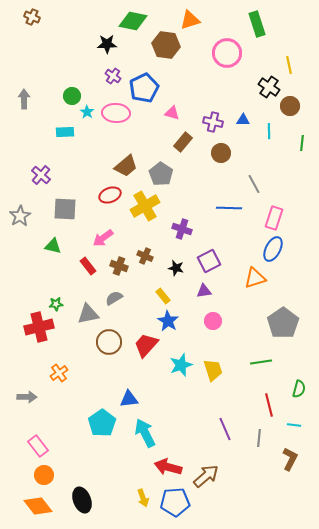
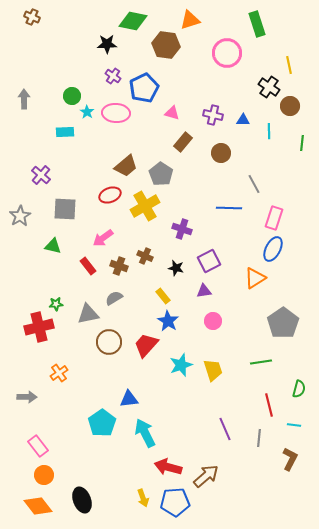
purple cross at (213, 122): moved 7 px up
orange triangle at (255, 278): rotated 15 degrees counterclockwise
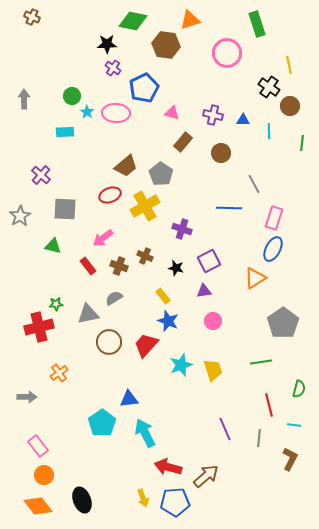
purple cross at (113, 76): moved 8 px up
blue star at (168, 321): rotated 10 degrees counterclockwise
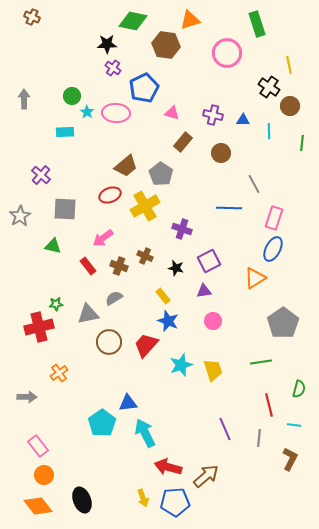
blue triangle at (129, 399): moved 1 px left, 4 px down
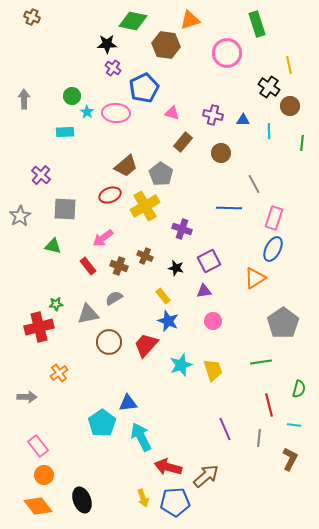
cyan arrow at (145, 433): moved 4 px left, 4 px down
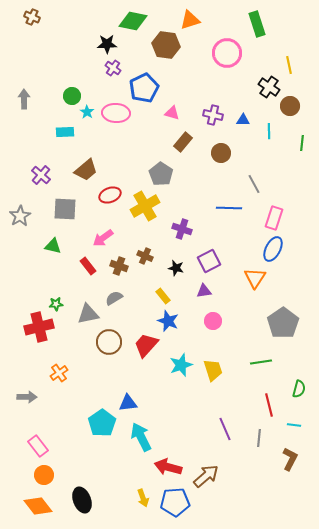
brown trapezoid at (126, 166): moved 40 px left, 4 px down
orange triangle at (255, 278): rotated 25 degrees counterclockwise
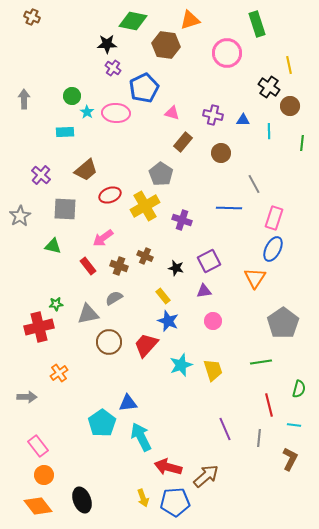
purple cross at (182, 229): moved 9 px up
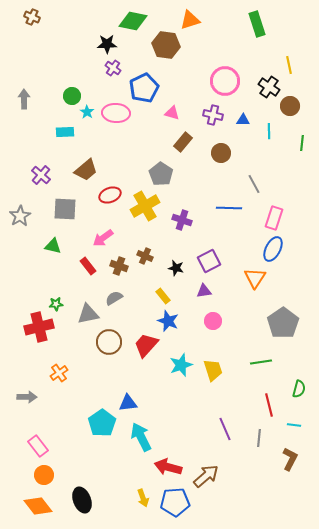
pink circle at (227, 53): moved 2 px left, 28 px down
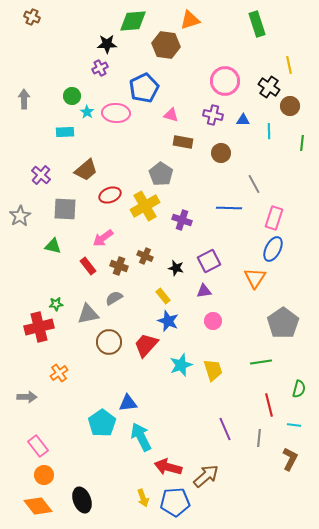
green diamond at (133, 21): rotated 16 degrees counterclockwise
purple cross at (113, 68): moved 13 px left; rotated 28 degrees clockwise
pink triangle at (172, 113): moved 1 px left, 2 px down
brown rectangle at (183, 142): rotated 60 degrees clockwise
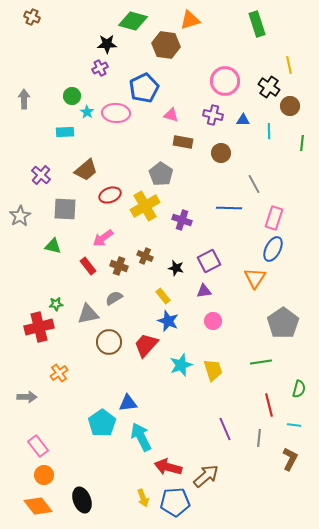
green diamond at (133, 21): rotated 20 degrees clockwise
